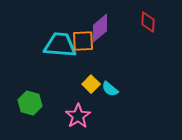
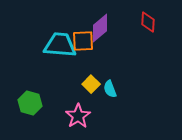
cyan semicircle: rotated 30 degrees clockwise
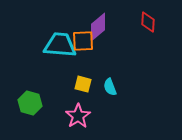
purple diamond: moved 2 px left, 1 px up
yellow square: moved 8 px left; rotated 30 degrees counterclockwise
cyan semicircle: moved 2 px up
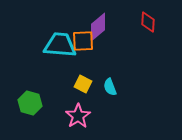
yellow square: rotated 12 degrees clockwise
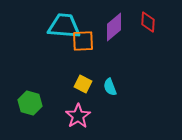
purple diamond: moved 16 px right
cyan trapezoid: moved 4 px right, 19 px up
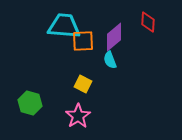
purple diamond: moved 10 px down
cyan semicircle: moved 27 px up
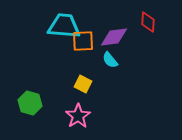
purple diamond: rotated 32 degrees clockwise
cyan semicircle: rotated 18 degrees counterclockwise
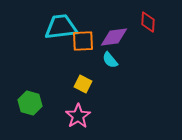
cyan trapezoid: moved 3 px left, 1 px down; rotated 12 degrees counterclockwise
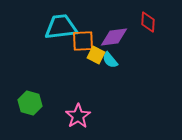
yellow square: moved 13 px right, 29 px up
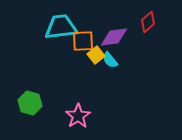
red diamond: rotated 45 degrees clockwise
yellow square: rotated 24 degrees clockwise
